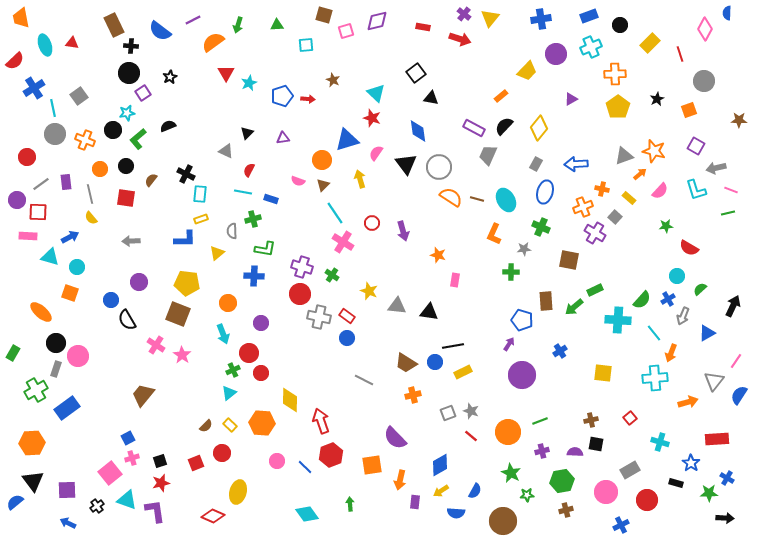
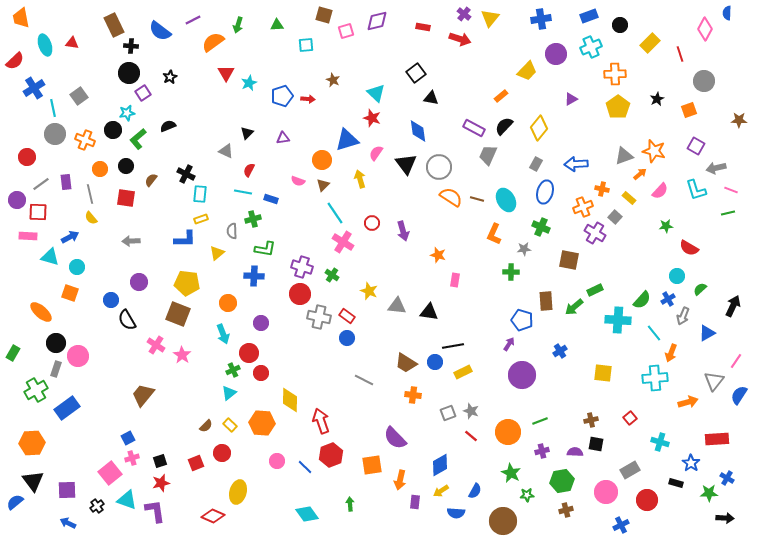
orange cross at (413, 395): rotated 21 degrees clockwise
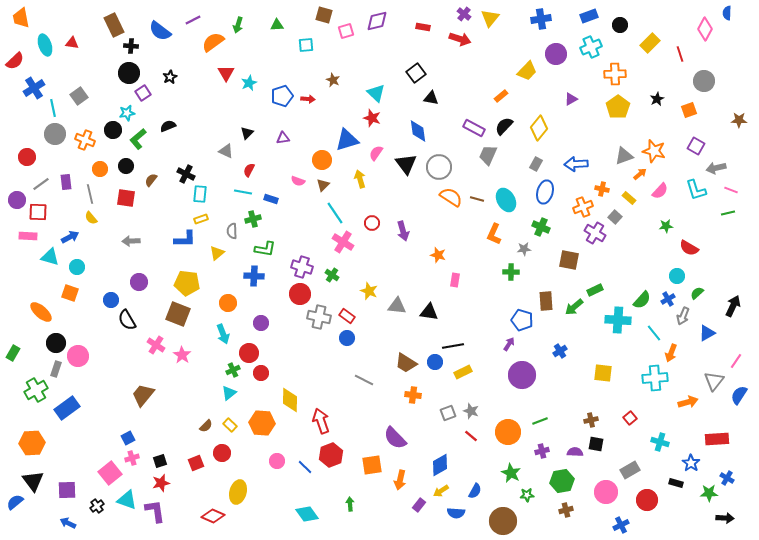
green semicircle at (700, 289): moved 3 px left, 4 px down
purple rectangle at (415, 502): moved 4 px right, 3 px down; rotated 32 degrees clockwise
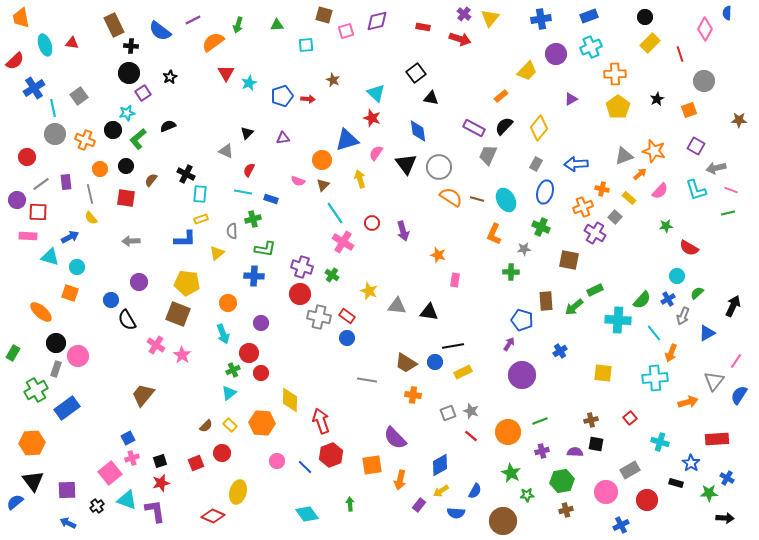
black circle at (620, 25): moved 25 px right, 8 px up
gray line at (364, 380): moved 3 px right; rotated 18 degrees counterclockwise
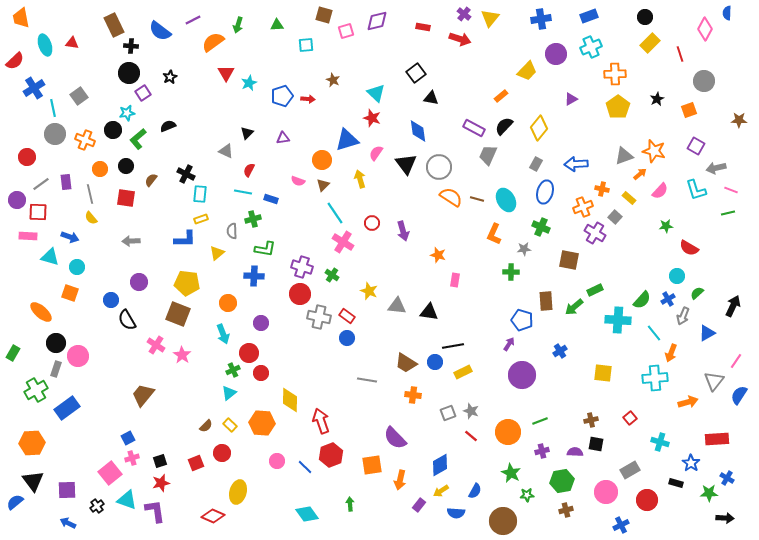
blue arrow at (70, 237): rotated 48 degrees clockwise
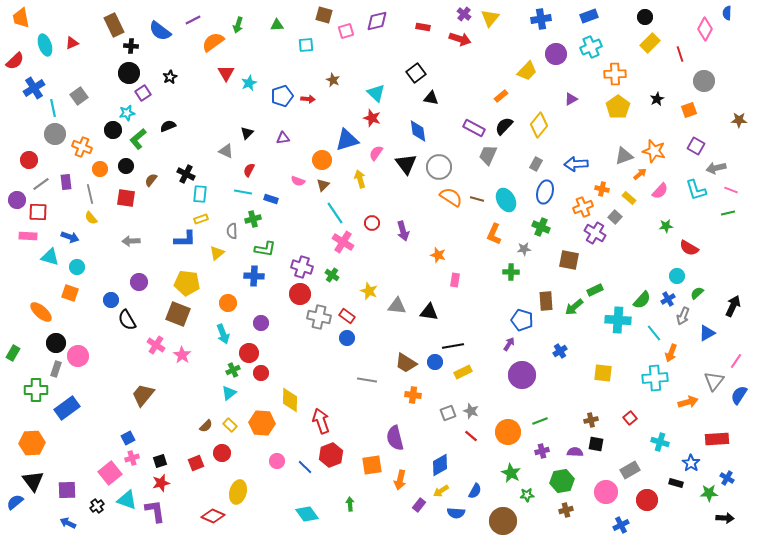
red triangle at (72, 43): rotated 32 degrees counterclockwise
yellow diamond at (539, 128): moved 3 px up
orange cross at (85, 140): moved 3 px left, 7 px down
red circle at (27, 157): moved 2 px right, 3 px down
green cross at (36, 390): rotated 30 degrees clockwise
purple semicircle at (395, 438): rotated 30 degrees clockwise
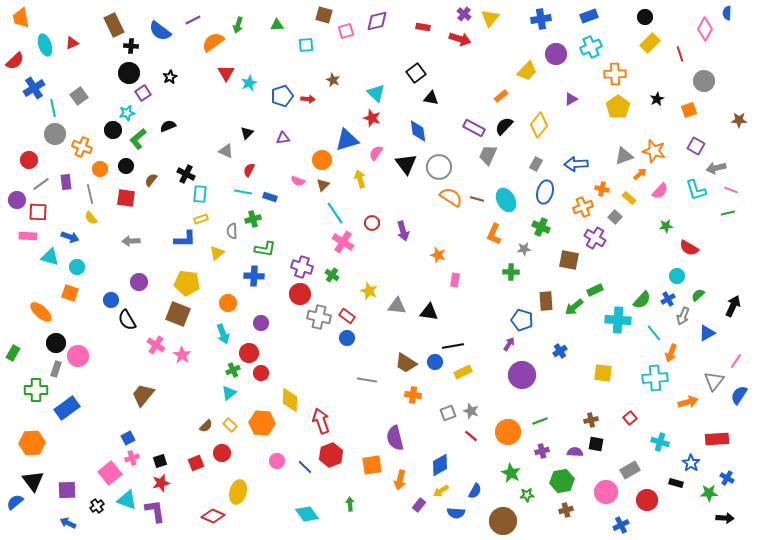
blue rectangle at (271, 199): moved 1 px left, 2 px up
purple cross at (595, 233): moved 5 px down
green semicircle at (697, 293): moved 1 px right, 2 px down
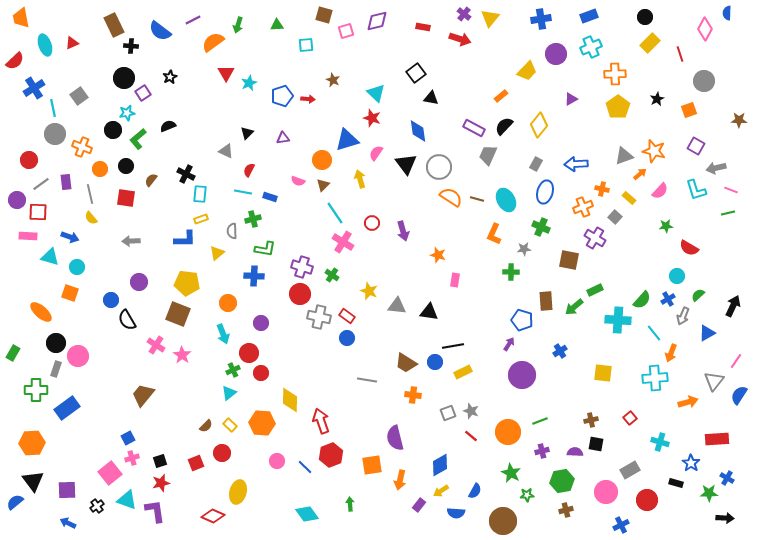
black circle at (129, 73): moved 5 px left, 5 px down
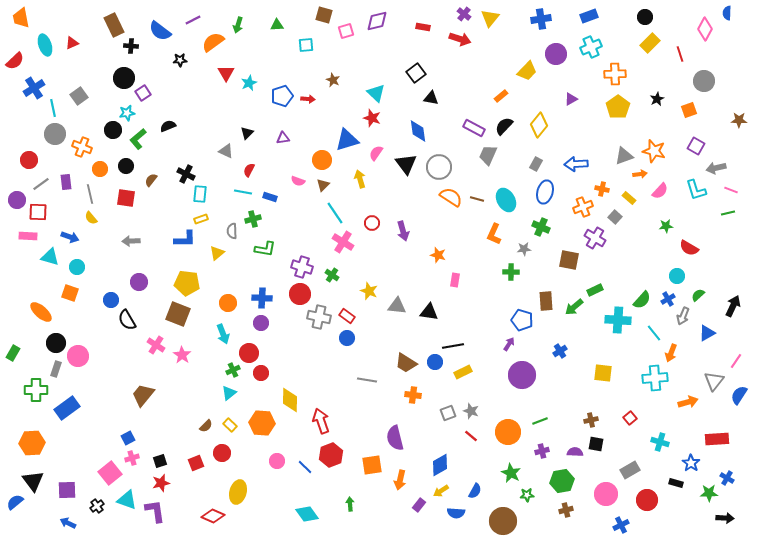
black star at (170, 77): moved 10 px right, 17 px up; rotated 24 degrees clockwise
orange arrow at (640, 174): rotated 32 degrees clockwise
blue cross at (254, 276): moved 8 px right, 22 px down
pink circle at (606, 492): moved 2 px down
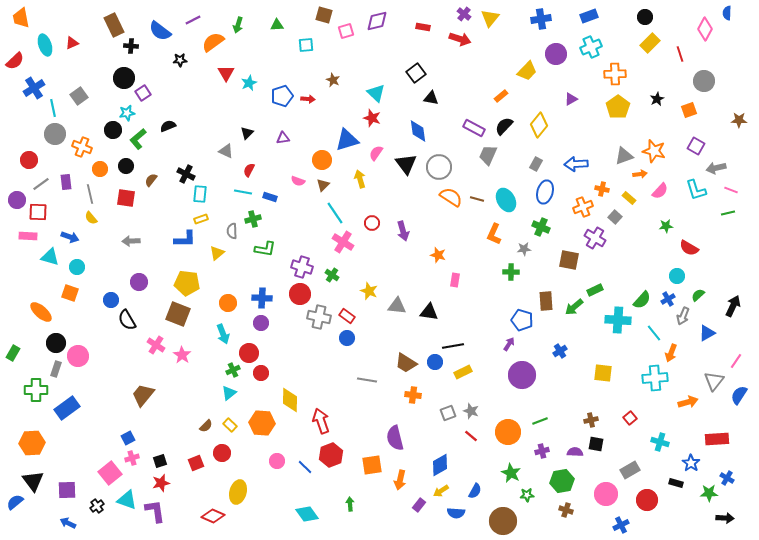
brown cross at (566, 510): rotated 32 degrees clockwise
